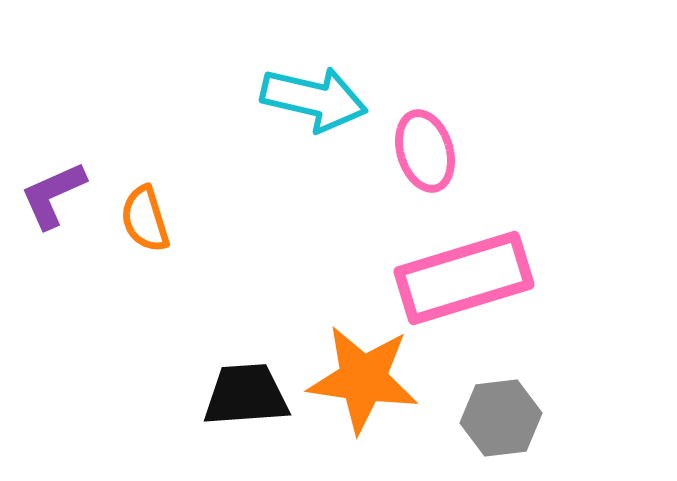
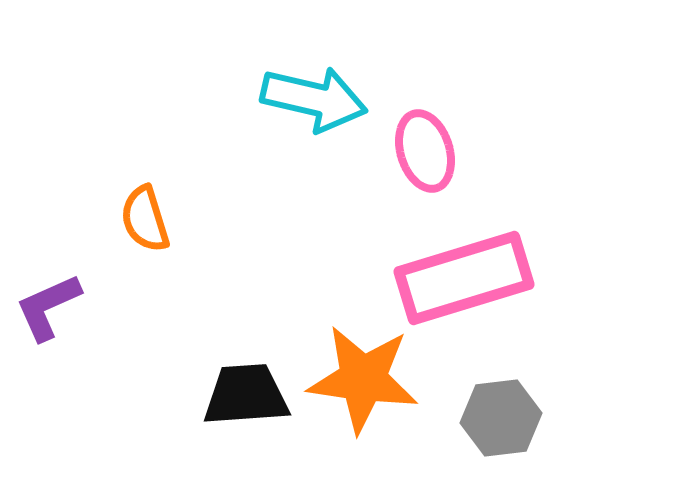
purple L-shape: moved 5 px left, 112 px down
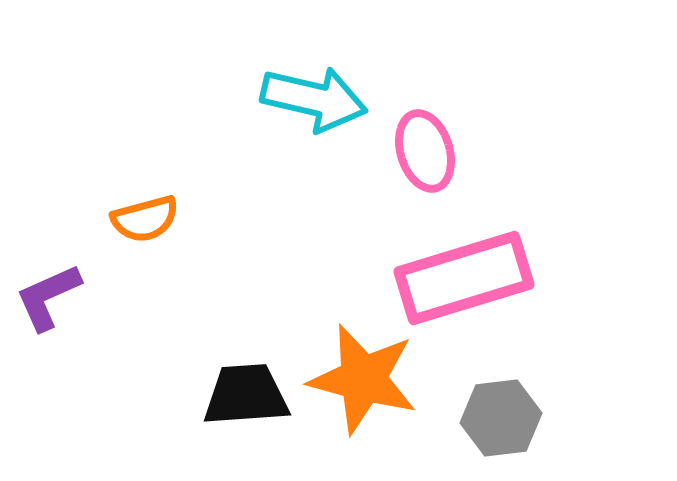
orange semicircle: rotated 88 degrees counterclockwise
purple L-shape: moved 10 px up
orange star: rotated 7 degrees clockwise
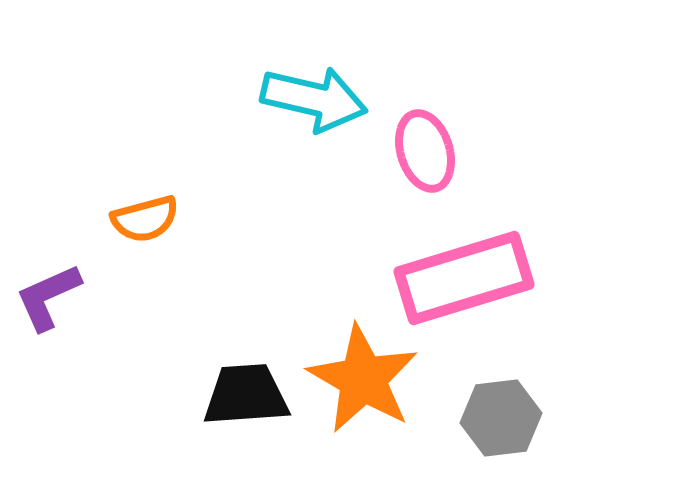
orange star: rotated 15 degrees clockwise
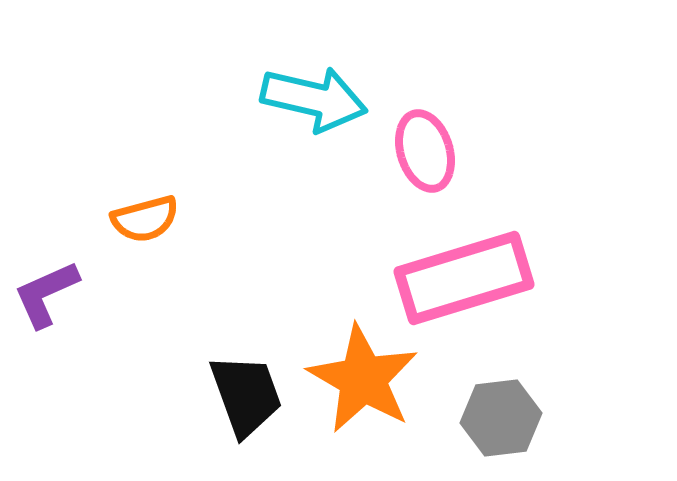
purple L-shape: moved 2 px left, 3 px up
black trapezoid: rotated 74 degrees clockwise
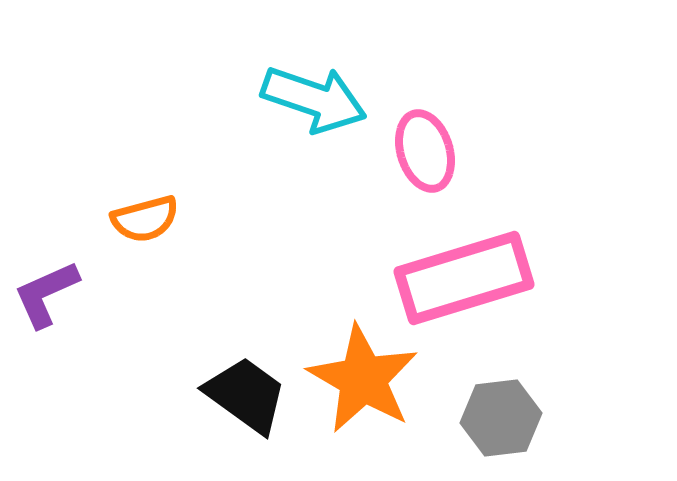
cyan arrow: rotated 6 degrees clockwise
black trapezoid: rotated 34 degrees counterclockwise
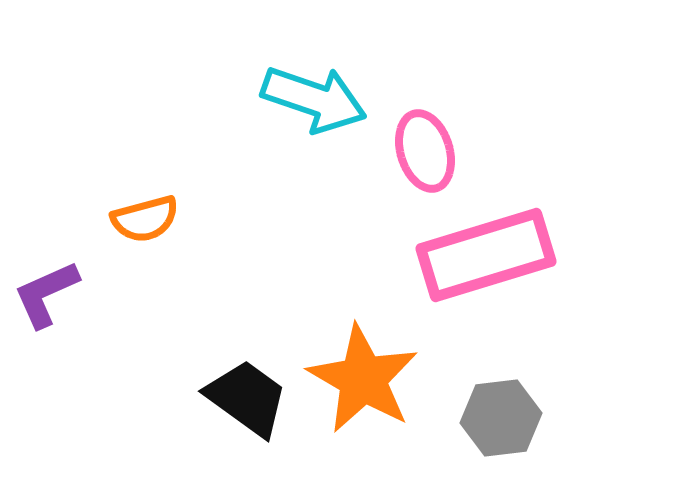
pink rectangle: moved 22 px right, 23 px up
black trapezoid: moved 1 px right, 3 px down
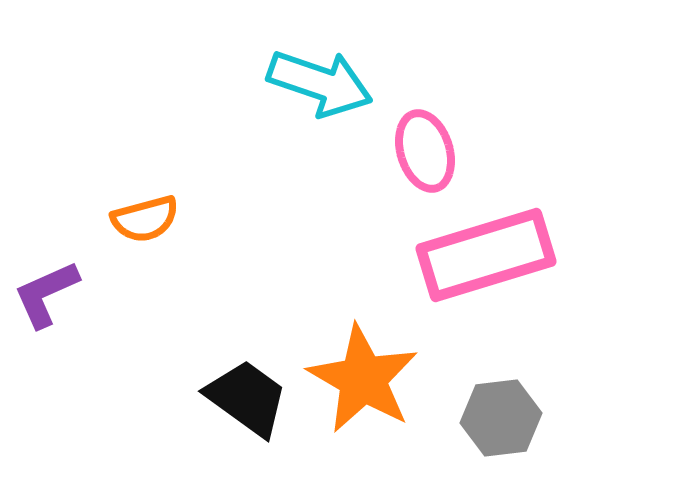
cyan arrow: moved 6 px right, 16 px up
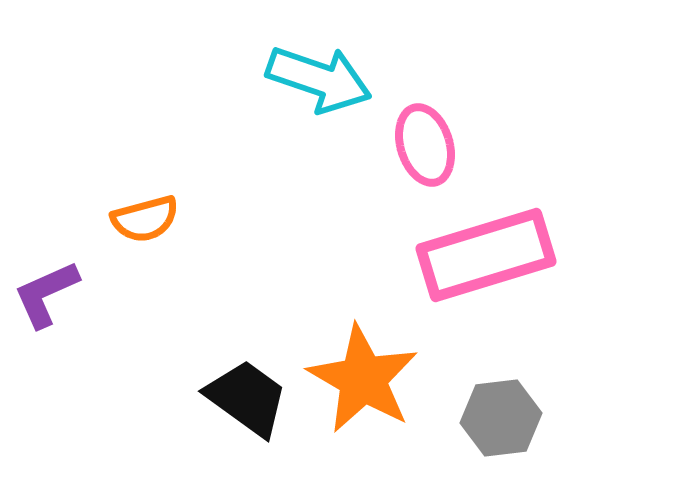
cyan arrow: moved 1 px left, 4 px up
pink ellipse: moved 6 px up
